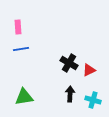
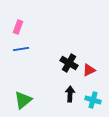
pink rectangle: rotated 24 degrees clockwise
green triangle: moved 1 px left, 3 px down; rotated 30 degrees counterclockwise
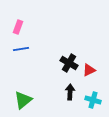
black arrow: moved 2 px up
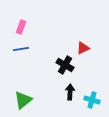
pink rectangle: moved 3 px right
black cross: moved 4 px left, 2 px down
red triangle: moved 6 px left, 22 px up
cyan cross: moved 1 px left
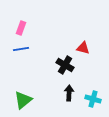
pink rectangle: moved 1 px down
red triangle: rotated 40 degrees clockwise
black arrow: moved 1 px left, 1 px down
cyan cross: moved 1 px right, 1 px up
